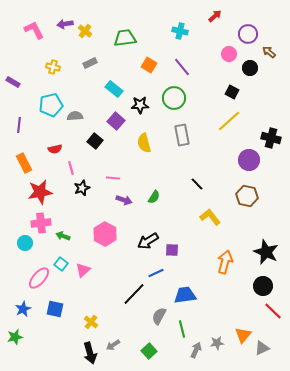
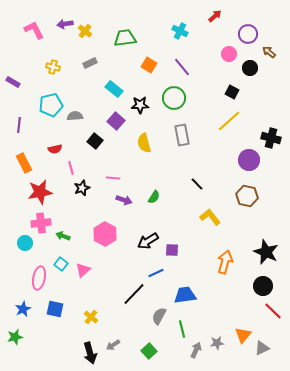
cyan cross at (180, 31): rotated 14 degrees clockwise
pink ellipse at (39, 278): rotated 30 degrees counterclockwise
yellow cross at (91, 322): moved 5 px up
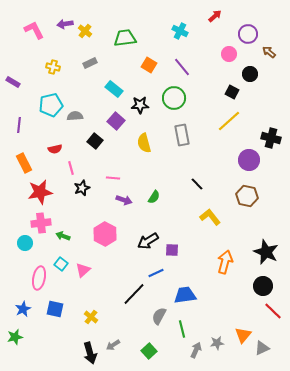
black circle at (250, 68): moved 6 px down
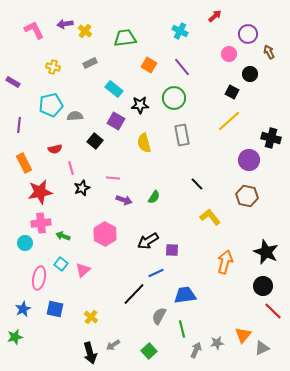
brown arrow at (269, 52): rotated 24 degrees clockwise
purple square at (116, 121): rotated 12 degrees counterclockwise
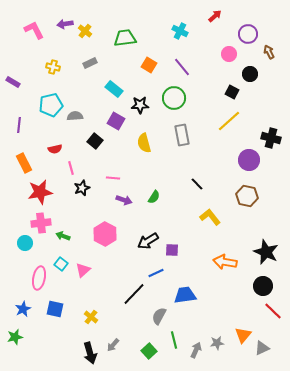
orange arrow at (225, 262): rotated 95 degrees counterclockwise
green line at (182, 329): moved 8 px left, 11 px down
gray arrow at (113, 345): rotated 16 degrees counterclockwise
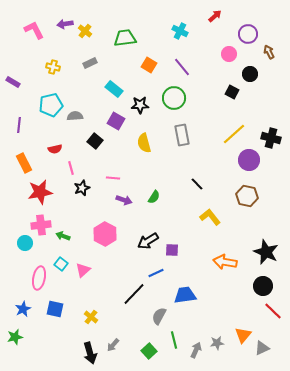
yellow line at (229, 121): moved 5 px right, 13 px down
pink cross at (41, 223): moved 2 px down
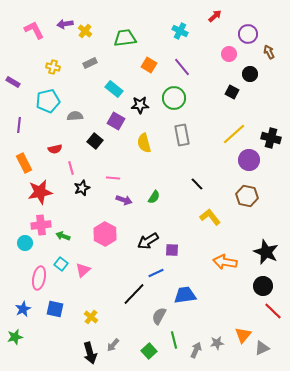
cyan pentagon at (51, 105): moved 3 px left, 4 px up
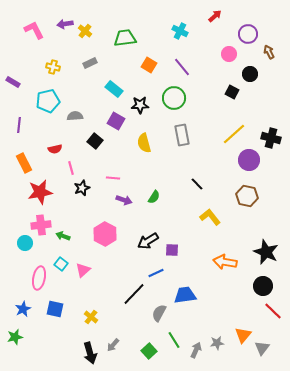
gray semicircle at (159, 316): moved 3 px up
green line at (174, 340): rotated 18 degrees counterclockwise
gray triangle at (262, 348): rotated 28 degrees counterclockwise
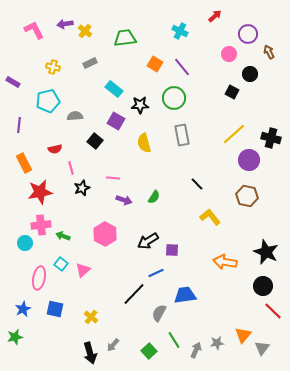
orange square at (149, 65): moved 6 px right, 1 px up
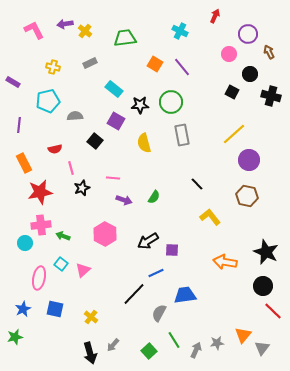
red arrow at (215, 16): rotated 24 degrees counterclockwise
green circle at (174, 98): moved 3 px left, 4 px down
black cross at (271, 138): moved 42 px up
